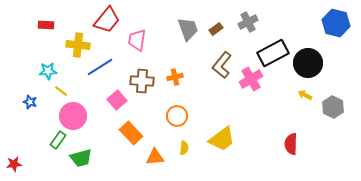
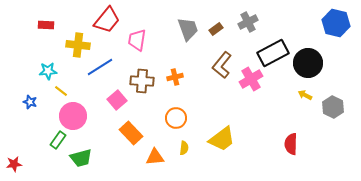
orange circle: moved 1 px left, 2 px down
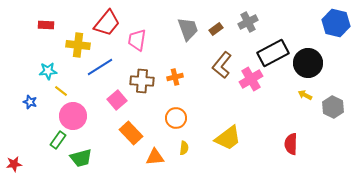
red trapezoid: moved 3 px down
yellow trapezoid: moved 6 px right, 1 px up
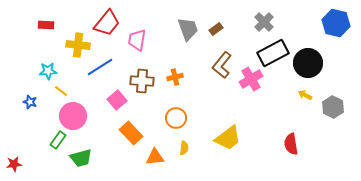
gray cross: moved 16 px right; rotated 18 degrees counterclockwise
red semicircle: rotated 10 degrees counterclockwise
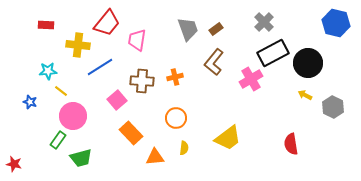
brown L-shape: moved 8 px left, 3 px up
red star: rotated 21 degrees clockwise
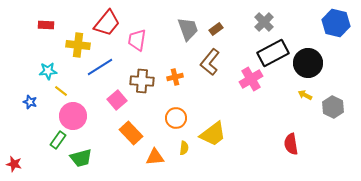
brown L-shape: moved 4 px left
yellow trapezoid: moved 15 px left, 4 px up
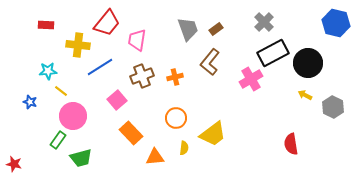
brown cross: moved 5 px up; rotated 25 degrees counterclockwise
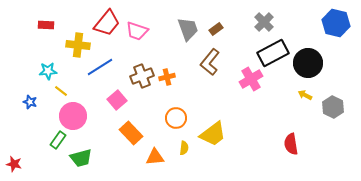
pink trapezoid: moved 9 px up; rotated 80 degrees counterclockwise
orange cross: moved 8 px left
